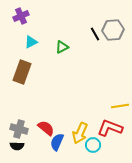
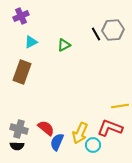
black line: moved 1 px right
green triangle: moved 2 px right, 2 px up
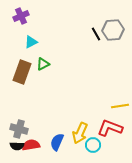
green triangle: moved 21 px left, 19 px down
red semicircle: moved 15 px left, 17 px down; rotated 48 degrees counterclockwise
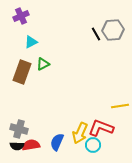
red L-shape: moved 9 px left
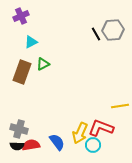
blue semicircle: rotated 120 degrees clockwise
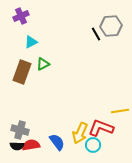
gray hexagon: moved 2 px left, 4 px up
yellow line: moved 5 px down
gray cross: moved 1 px right, 1 px down
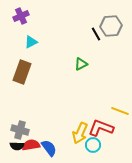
green triangle: moved 38 px right
yellow line: rotated 30 degrees clockwise
blue semicircle: moved 8 px left, 6 px down
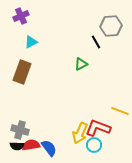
black line: moved 8 px down
red L-shape: moved 3 px left
cyan circle: moved 1 px right
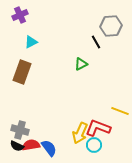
purple cross: moved 1 px left, 1 px up
black semicircle: rotated 24 degrees clockwise
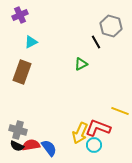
gray hexagon: rotated 20 degrees clockwise
gray cross: moved 2 px left
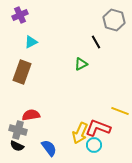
gray hexagon: moved 3 px right, 6 px up
red semicircle: moved 30 px up
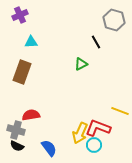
cyan triangle: rotated 24 degrees clockwise
gray cross: moved 2 px left
